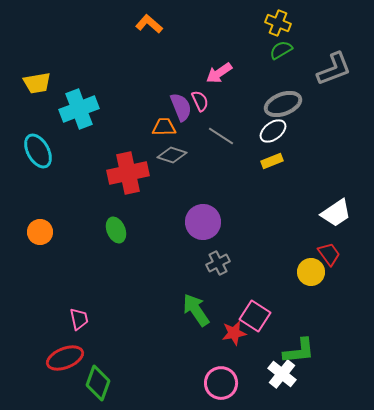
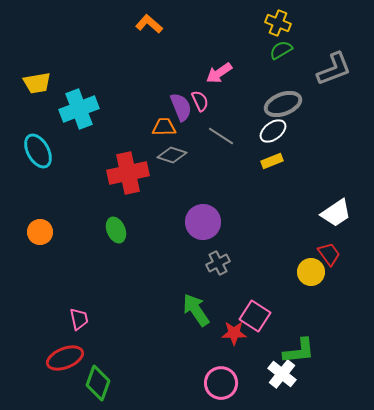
red star: rotated 10 degrees clockwise
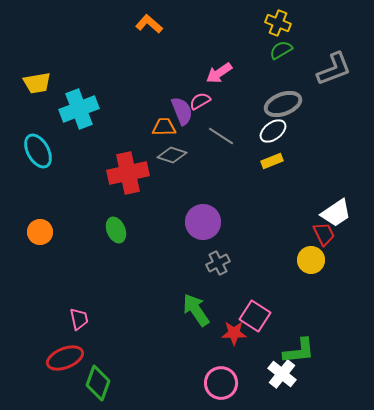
pink semicircle: rotated 95 degrees counterclockwise
purple semicircle: moved 1 px right, 4 px down
red trapezoid: moved 5 px left, 20 px up; rotated 10 degrees clockwise
yellow circle: moved 12 px up
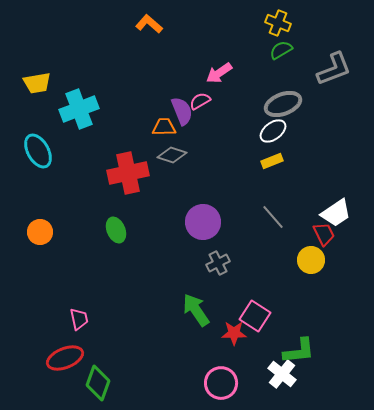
gray line: moved 52 px right, 81 px down; rotated 16 degrees clockwise
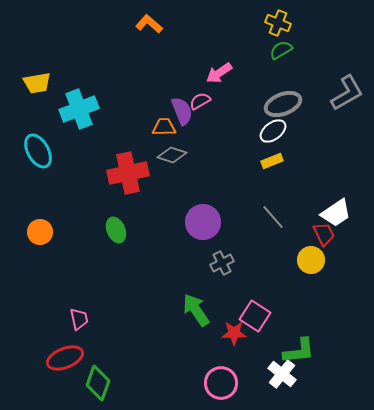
gray L-shape: moved 13 px right, 24 px down; rotated 9 degrees counterclockwise
gray cross: moved 4 px right
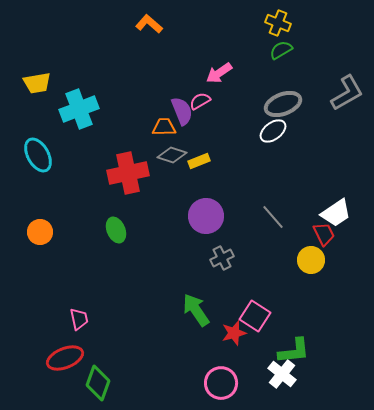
cyan ellipse: moved 4 px down
yellow rectangle: moved 73 px left
purple circle: moved 3 px right, 6 px up
gray cross: moved 5 px up
red star: rotated 15 degrees counterclockwise
green L-shape: moved 5 px left
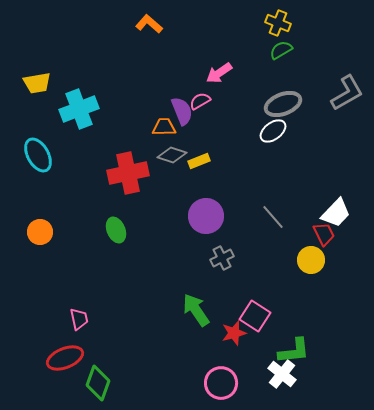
white trapezoid: rotated 12 degrees counterclockwise
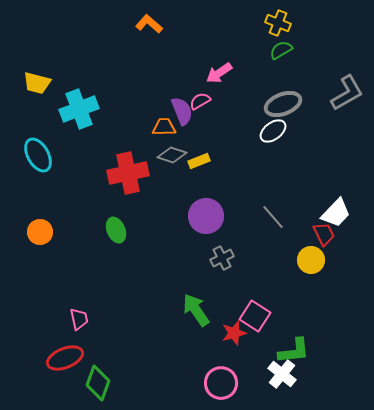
yellow trapezoid: rotated 24 degrees clockwise
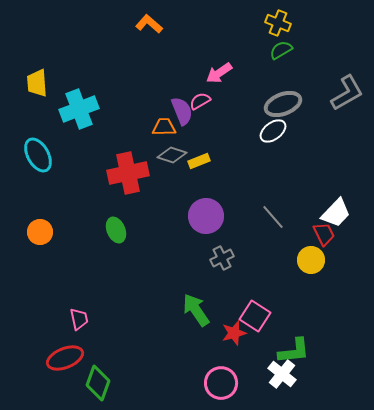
yellow trapezoid: rotated 72 degrees clockwise
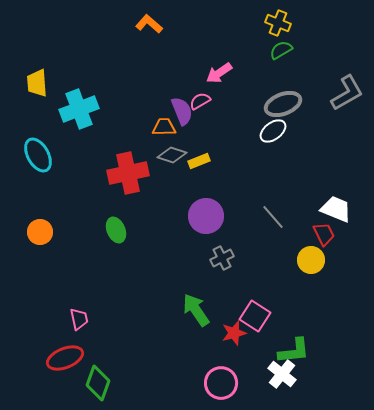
white trapezoid: moved 4 px up; rotated 112 degrees counterclockwise
